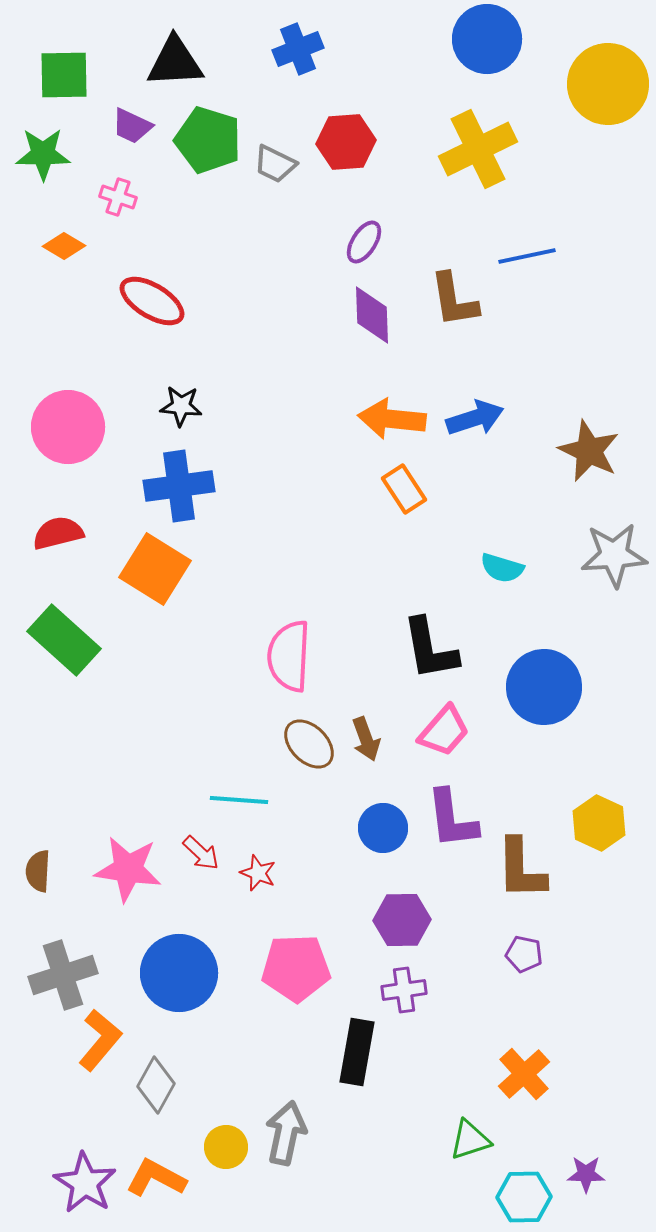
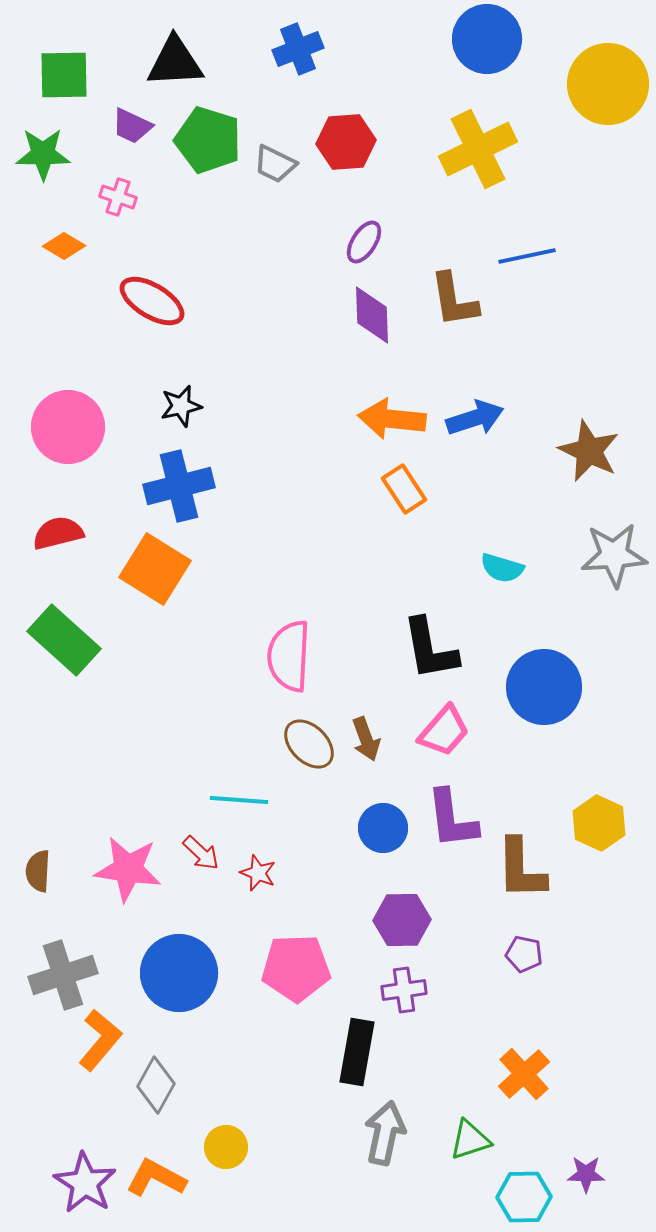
black star at (181, 406): rotated 18 degrees counterclockwise
blue cross at (179, 486): rotated 6 degrees counterclockwise
gray arrow at (286, 1133): moved 99 px right
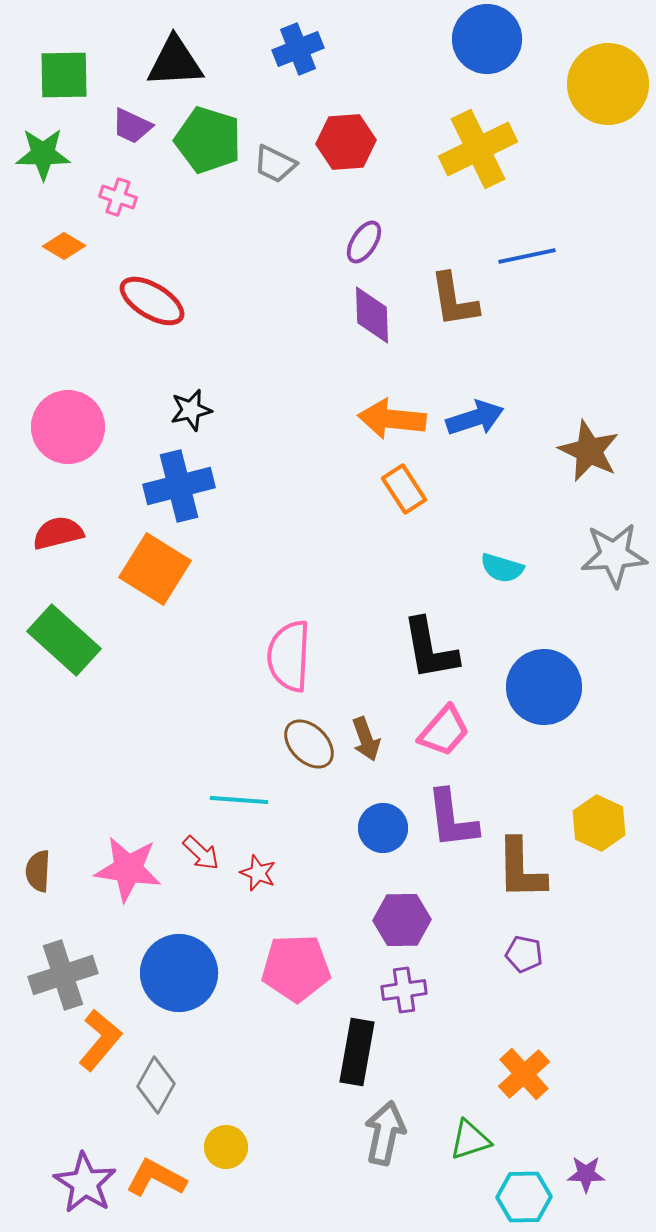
black star at (181, 406): moved 10 px right, 4 px down
